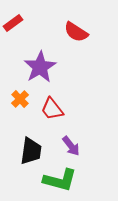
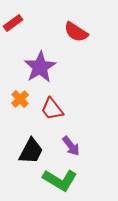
black trapezoid: rotated 20 degrees clockwise
green L-shape: rotated 16 degrees clockwise
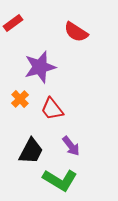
purple star: rotated 16 degrees clockwise
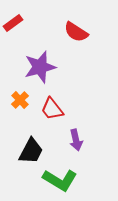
orange cross: moved 1 px down
purple arrow: moved 5 px right, 6 px up; rotated 25 degrees clockwise
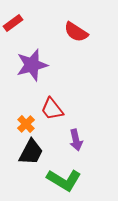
purple star: moved 8 px left, 2 px up
orange cross: moved 6 px right, 24 px down
black trapezoid: moved 1 px down
green L-shape: moved 4 px right
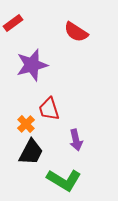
red trapezoid: moved 3 px left; rotated 20 degrees clockwise
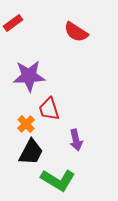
purple star: moved 3 px left, 11 px down; rotated 12 degrees clockwise
green L-shape: moved 6 px left
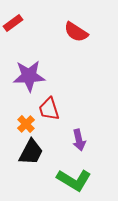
purple arrow: moved 3 px right
green L-shape: moved 16 px right
